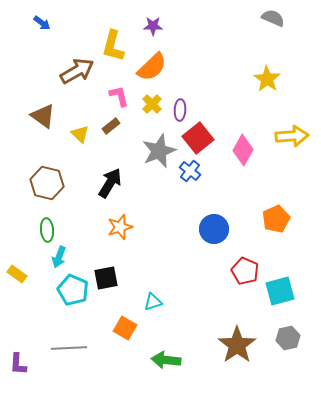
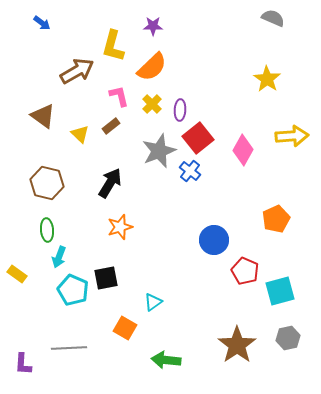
blue circle: moved 11 px down
cyan triangle: rotated 18 degrees counterclockwise
purple L-shape: moved 5 px right
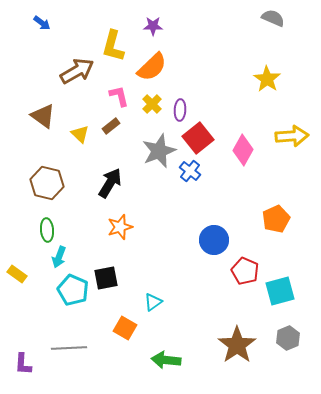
gray hexagon: rotated 10 degrees counterclockwise
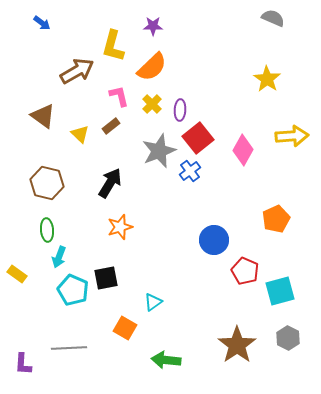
blue cross: rotated 15 degrees clockwise
gray hexagon: rotated 10 degrees counterclockwise
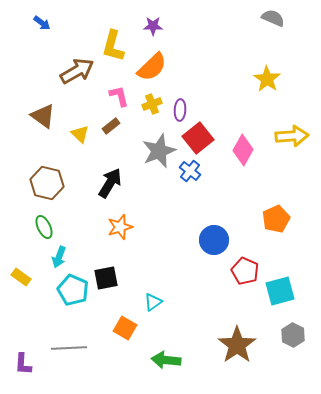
yellow cross: rotated 24 degrees clockwise
blue cross: rotated 15 degrees counterclockwise
green ellipse: moved 3 px left, 3 px up; rotated 20 degrees counterclockwise
yellow rectangle: moved 4 px right, 3 px down
gray hexagon: moved 5 px right, 3 px up
